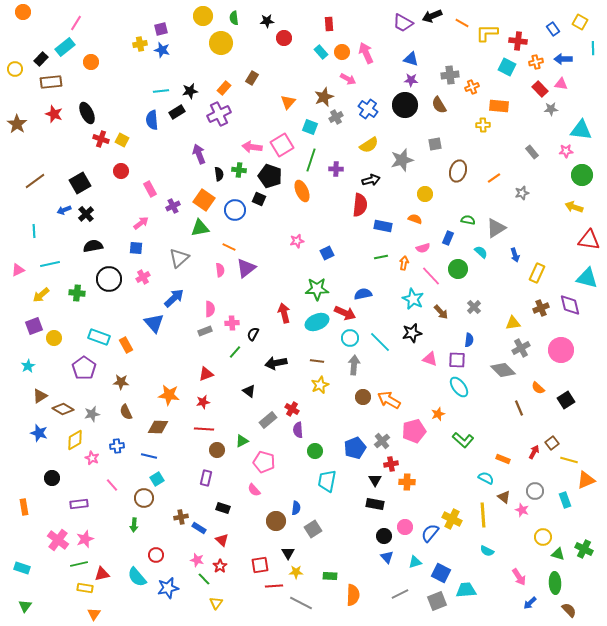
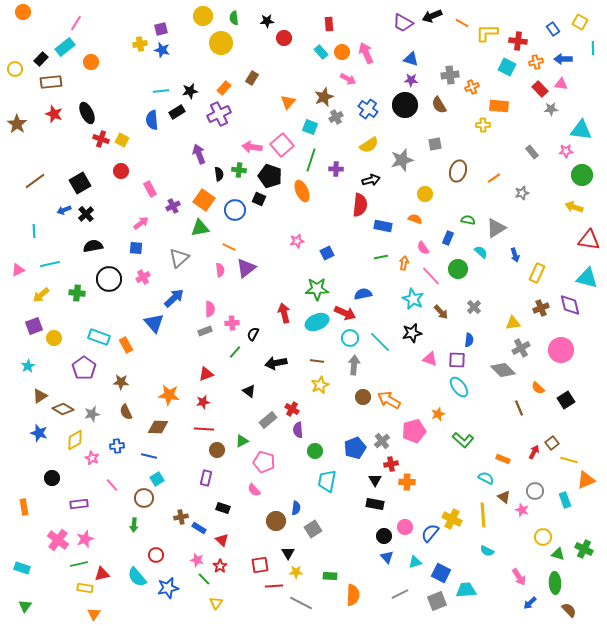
pink square at (282, 145): rotated 10 degrees counterclockwise
pink semicircle at (423, 248): rotated 72 degrees clockwise
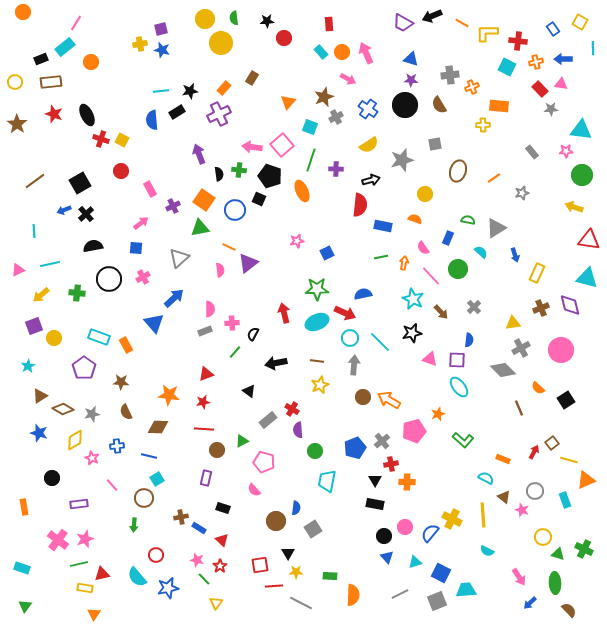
yellow circle at (203, 16): moved 2 px right, 3 px down
black rectangle at (41, 59): rotated 24 degrees clockwise
yellow circle at (15, 69): moved 13 px down
black ellipse at (87, 113): moved 2 px down
purple triangle at (246, 268): moved 2 px right, 5 px up
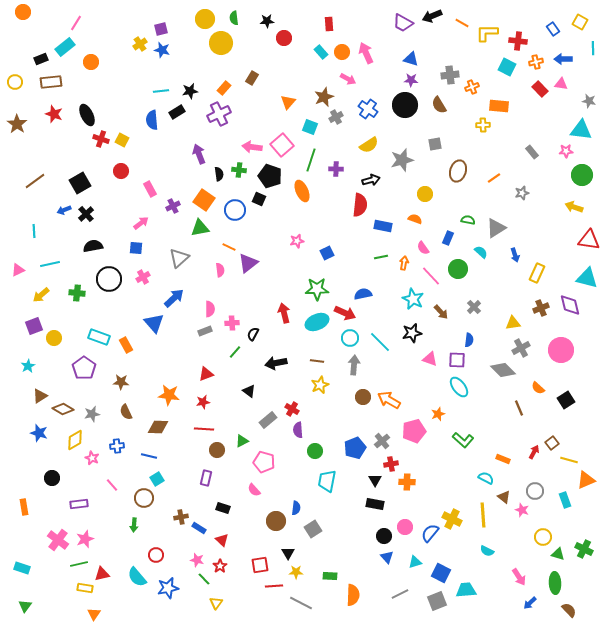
yellow cross at (140, 44): rotated 24 degrees counterclockwise
gray star at (551, 109): moved 38 px right, 8 px up; rotated 16 degrees clockwise
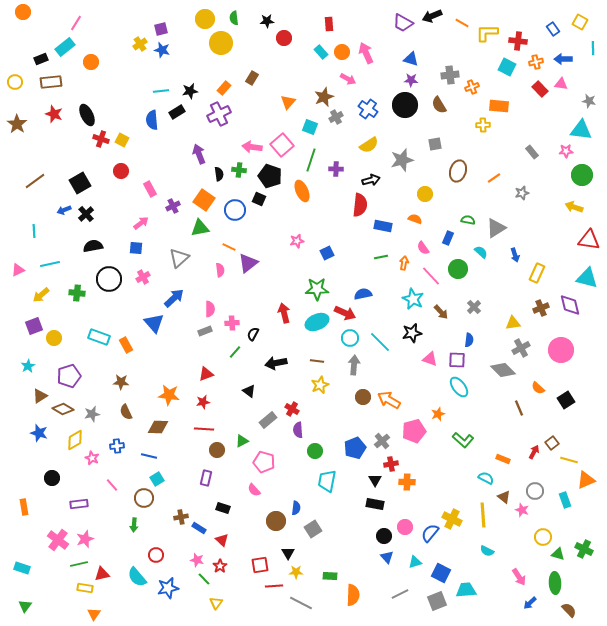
purple pentagon at (84, 368): moved 15 px left, 8 px down; rotated 20 degrees clockwise
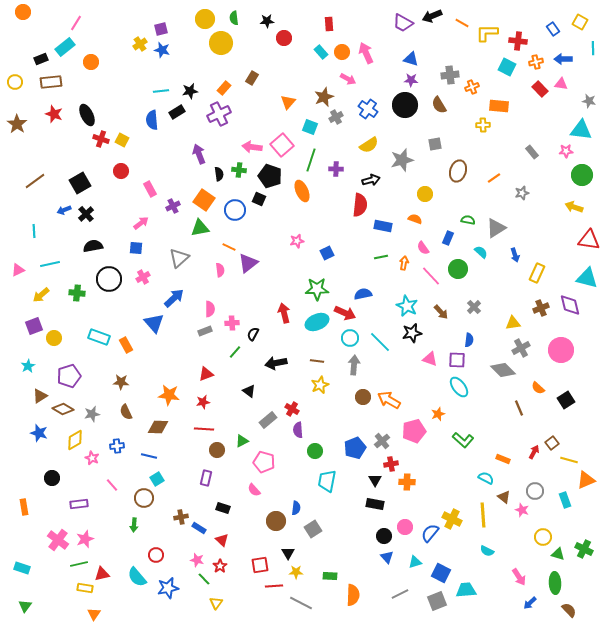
cyan star at (413, 299): moved 6 px left, 7 px down
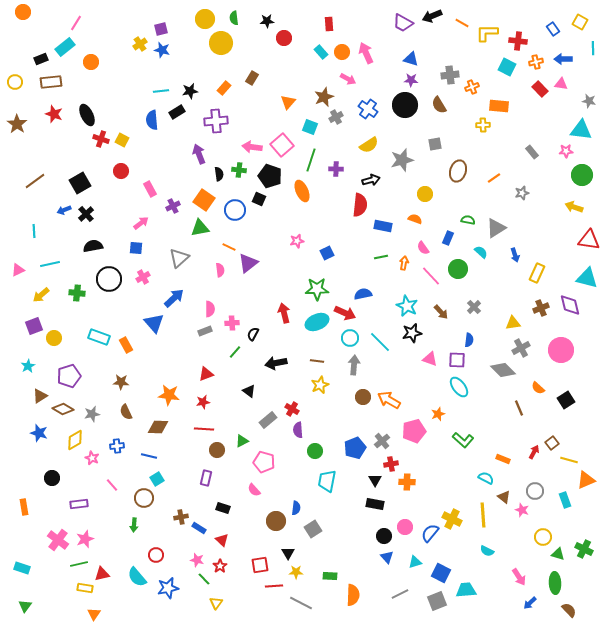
purple cross at (219, 114): moved 3 px left, 7 px down; rotated 20 degrees clockwise
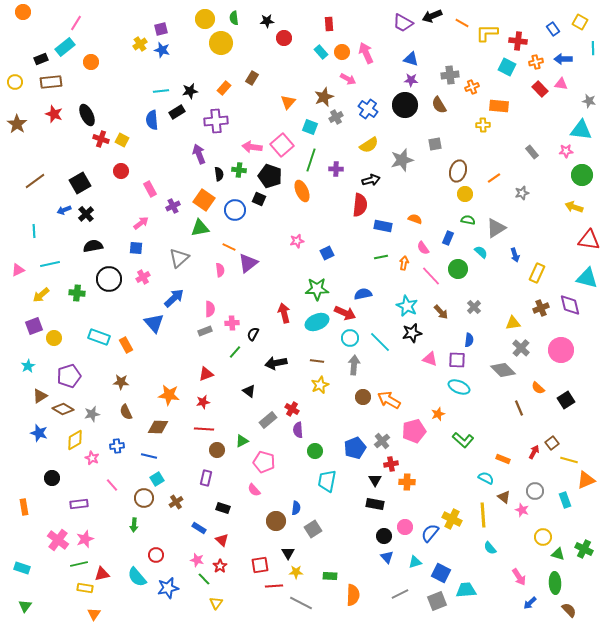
yellow circle at (425, 194): moved 40 px right
gray cross at (521, 348): rotated 18 degrees counterclockwise
cyan ellipse at (459, 387): rotated 30 degrees counterclockwise
brown cross at (181, 517): moved 5 px left, 15 px up; rotated 24 degrees counterclockwise
cyan semicircle at (487, 551): moved 3 px right, 3 px up; rotated 24 degrees clockwise
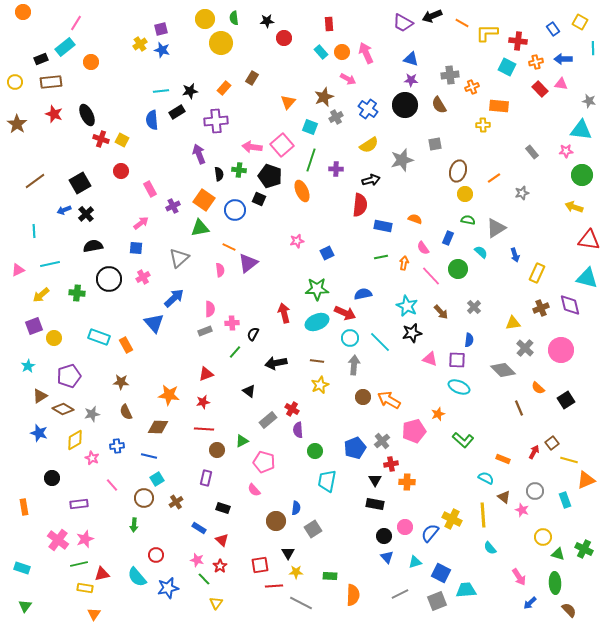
gray cross at (521, 348): moved 4 px right
